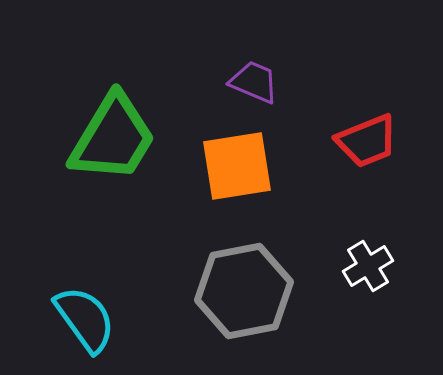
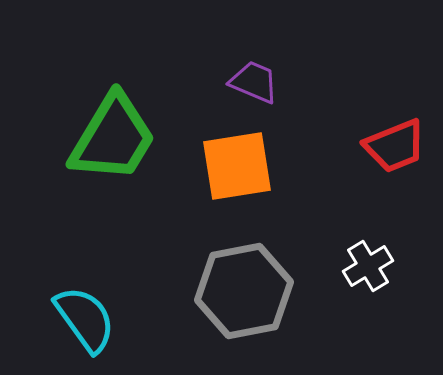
red trapezoid: moved 28 px right, 5 px down
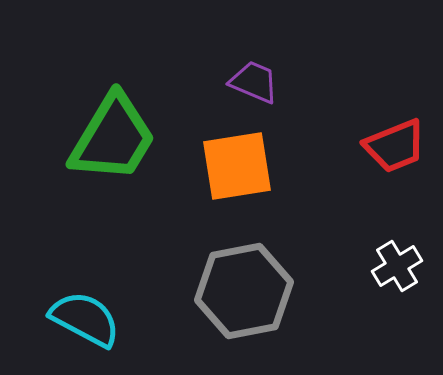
white cross: moved 29 px right
cyan semicircle: rotated 26 degrees counterclockwise
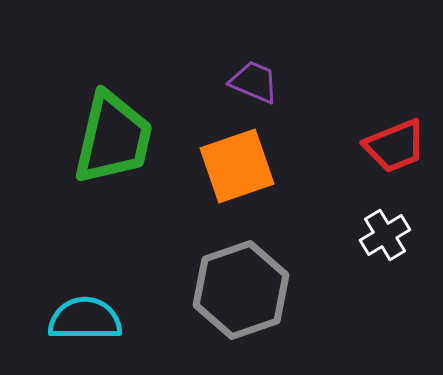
green trapezoid: rotated 18 degrees counterclockwise
orange square: rotated 10 degrees counterclockwise
white cross: moved 12 px left, 31 px up
gray hexagon: moved 3 px left, 1 px up; rotated 8 degrees counterclockwise
cyan semicircle: rotated 28 degrees counterclockwise
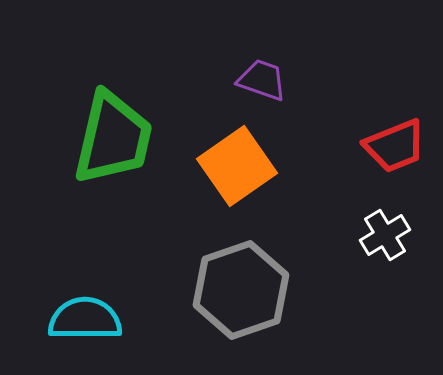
purple trapezoid: moved 8 px right, 2 px up; rotated 4 degrees counterclockwise
orange square: rotated 16 degrees counterclockwise
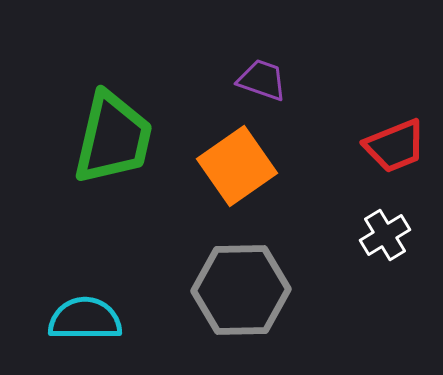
gray hexagon: rotated 18 degrees clockwise
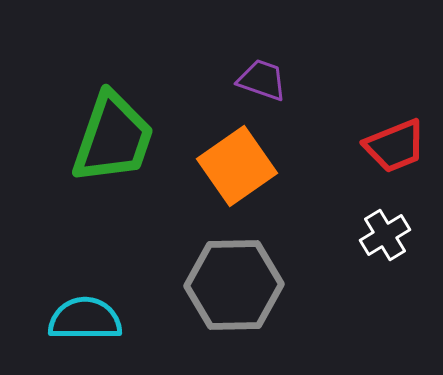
green trapezoid: rotated 6 degrees clockwise
gray hexagon: moved 7 px left, 5 px up
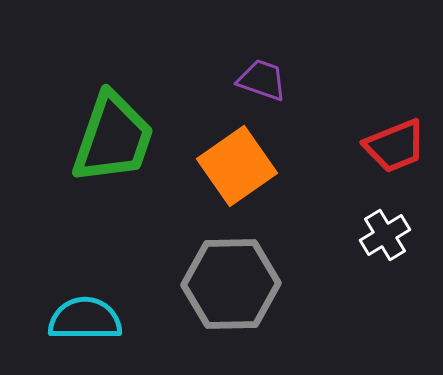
gray hexagon: moved 3 px left, 1 px up
